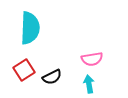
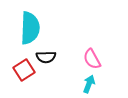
pink semicircle: rotated 70 degrees clockwise
black semicircle: moved 6 px left, 20 px up; rotated 24 degrees clockwise
cyan arrow: rotated 30 degrees clockwise
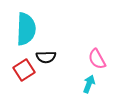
cyan semicircle: moved 4 px left, 1 px down
pink semicircle: moved 5 px right
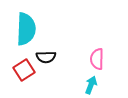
pink semicircle: rotated 30 degrees clockwise
cyan arrow: moved 2 px right, 1 px down
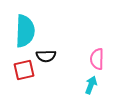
cyan semicircle: moved 1 px left, 2 px down
black semicircle: moved 1 px up
red square: rotated 20 degrees clockwise
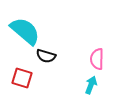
cyan semicircle: rotated 52 degrees counterclockwise
black semicircle: rotated 18 degrees clockwise
red square: moved 2 px left, 8 px down; rotated 30 degrees clockwise
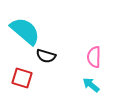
pink semicircle: moved 3 px left, 2 px up
cyan arrow: rotated 72 degrees counterclockwise
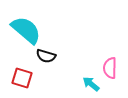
cyan semicircle: moved 1 px right, 1 px up
pink semicircle: moved 16 px right, 11 px down
cyan arrow: moved 1 px up
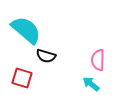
pink semicircle: moved 12 px left, 8 px up
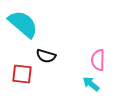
cyan semicircle: moved 3 px left, 6 px up
red square: moved 4 px up; rotated 10 degrees counterclockwise
